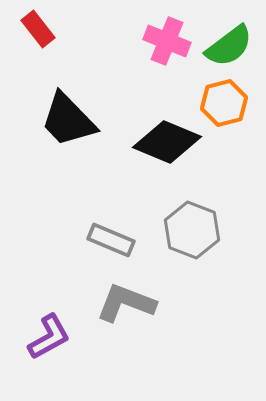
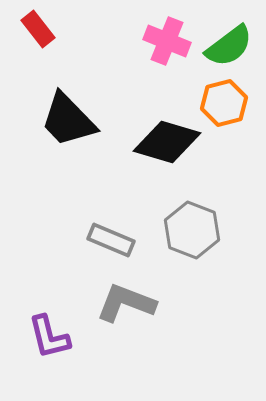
black diamond: rotated 6 degrees counterclockwise
purple L-shape: rotated 105 degrees clockwise
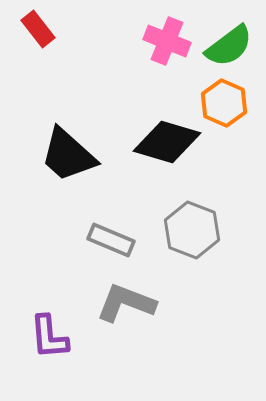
orange hexagon: rotated 21 degrees counterclockwise
black trapezoid: moved 35 px down; rotated 4 degrees counterclockwise
purple L-shape: rotated 9 degrees clockwise
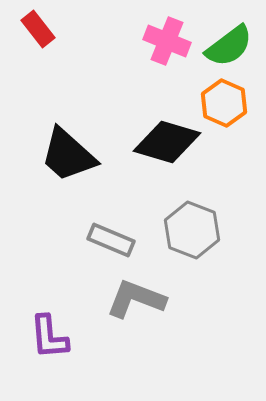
gray L-shape: moved 10 px right, 4 px up
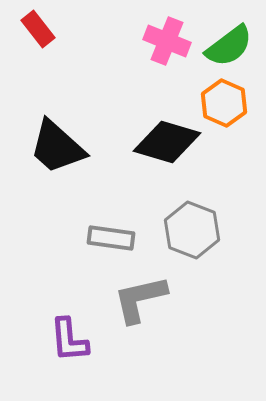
black trapezoid: moved 11 px left, 8 px up
gray rectangle: moved 2 px up; rotated 15 degrees counterclockwise
gray L-shape: moved 4 px right; rotated 34 degrees counterclockwise
purple L-shape: moved 20 px right, 3 px down
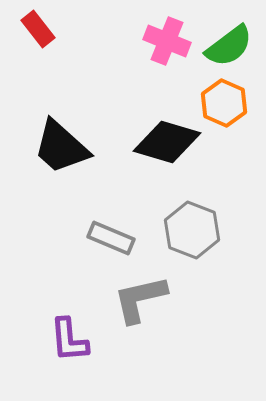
black trapezoid: moved 4 px right
gray rectangle: rotated 15 degrees clockwise
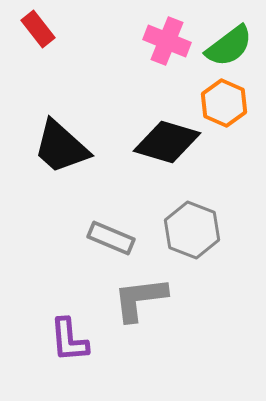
gray L-shape: rotated 6 degrees clockwise
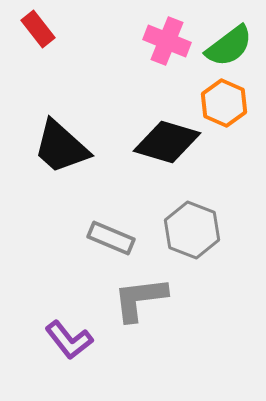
purple L-shape: rotated 33 degrees counterclockwise
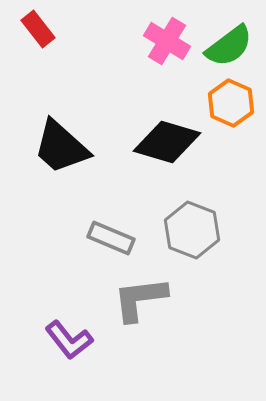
pink cross: rotated 9 degrees clockwise
orange hexagon: moved 7 px right
